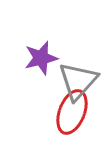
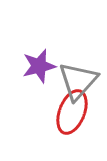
purple star: moved 2 px left, 8 px down
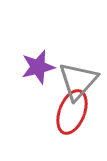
purple star: moved 1 px left, 1 px down
